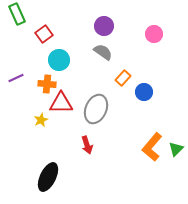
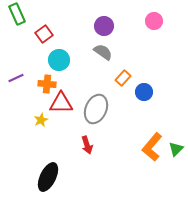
pink circle: moved 13 px up
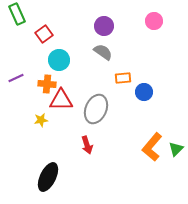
orange rectangle: rotated 42 degrees clockwise
red triangle: moved 3 px up
yellow star: rotated 16 degrees clockwise
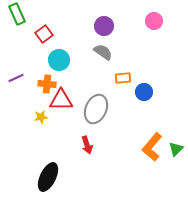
yellow star: moved 3 px up
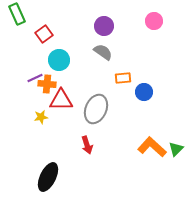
purple line: moved 19 px right
orange L-shape: rotated 92 degrees clockwise
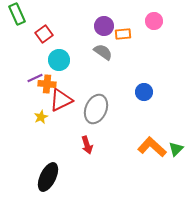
orange rectangle: moved 44 px up
red triangle: rotated 25 degrees counterclockwise
yellow star: rotated 16 degrees counterclockwise
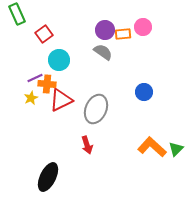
pink circle: moved 11 px left, 6 px down
purple circle: moved 1 px right, 4 px down
yellow star: moved 10 px left, 19 px up
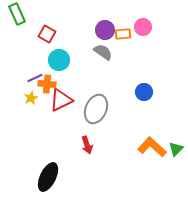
red square: moved 3 px right; rotated 24 degrees counterclockwise
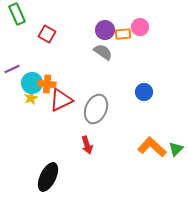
pink circle: moved 3 px left
cyan circle: moved 27 px left, 23 px down
purple line: moved 23 px left, 9 px up
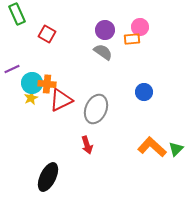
orange rectangle: moved 9 px right, 5 px down
